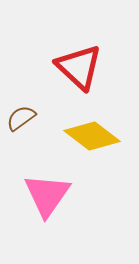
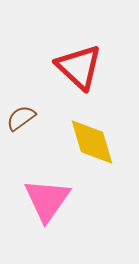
yellow diamond: moved 6 px down; rotated 36 degrees clockwise
pink triangle: moved 5 px down
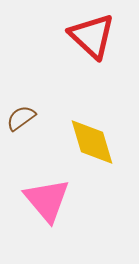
red triangle: moved 13 px right, 31 px up
pink triangle: rotated 15 degrees counterclockwise
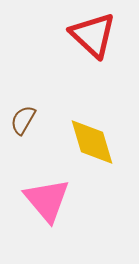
red triangle: moved 1 px right, 1 px up
brown semicircle: moved 2 px right, 2 px down; rotated 24 degrees counterclockwise
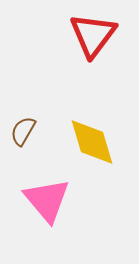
red triangle: rotated 24 degrees clockwise
brown semicircle: moved 11 px down
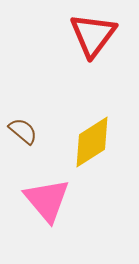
brown semicircle: rotated 100 degrees clockwise
yellow diamond: rotated 74 degrees clockwise
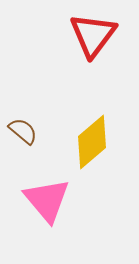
yellow diamond: rotated 8 degrees counterclockwise
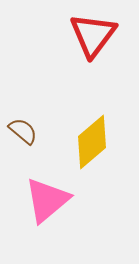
pink triangle: rotated 30 degrees clockwise
